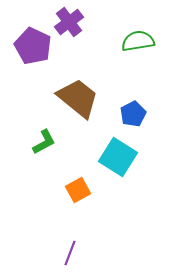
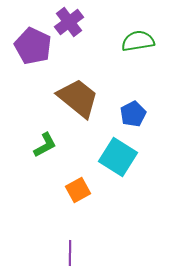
green L-shape: moved 1 px right, 3 px down
purple line: rotated 20 degrees counterclockwise
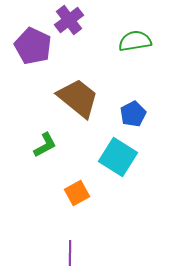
purple cross: moved 2 px up
green semicircle: moved 3 px left
orange square: moved 1 px left, 3 px down
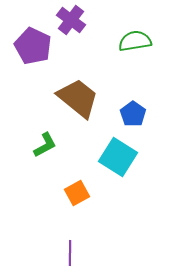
purple cross: moved 2 px right; rotated 16 degrees counterclockwise
blue pentagon: rotated 10 degrees counterclockwise
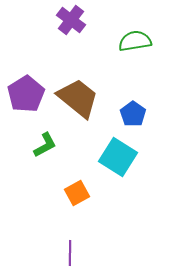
purple pentagon: moved 7 px left, 48 px down; rotated 15 degrees clockwise
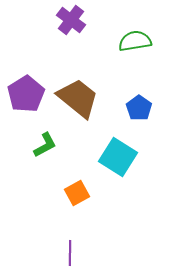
blue pentagon: moved 6 px right, 6 px up
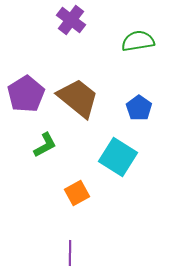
green semicircle: moved 3 px right
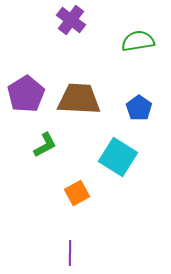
brown trapezoid: moved 1 px right, 1 px down; rotated 36 degrees counterclockwise
